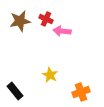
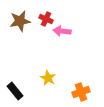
yellow star: moved 2 px left, 3 px down
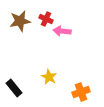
yellow star: moved 1 px right, 1 px up
black rectangle: moved 1 px left, 3 px up
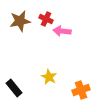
orange cross: moved 2 px up
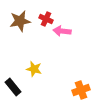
yellow star: moved 15 px left, 8 px up; rotated 14 degrees counterclockwise
black rectangle: moved 1 px left, 1 px up
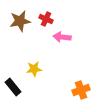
pink arrow: moved 6 px down
yellow star: rotated 21 degrees counterclockwise
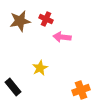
yellow star: moved 6 px right, 1 px up; rotated 21 degrees counterclockwise
